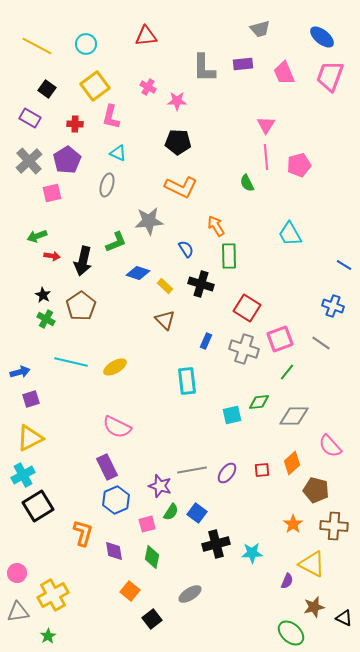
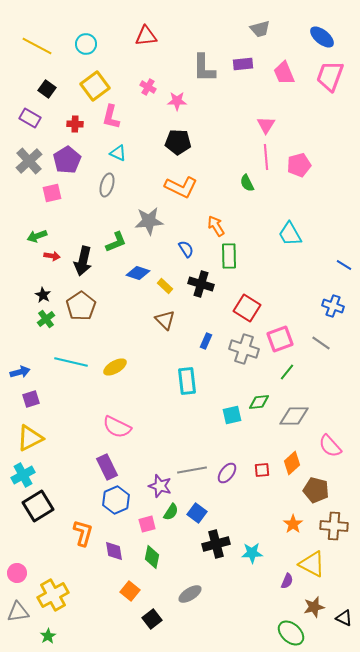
green cross at (46, 319): rotated 24 degrees clockwise
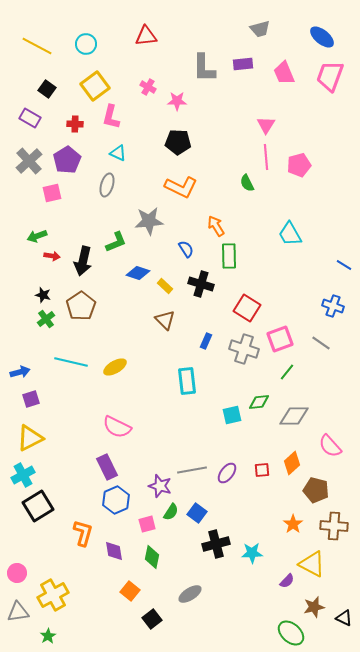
black star at (43, 295): rotated 14 degrees counterclockwise
purple semicircle at (287, 581): rotated 21 degrees clockwise
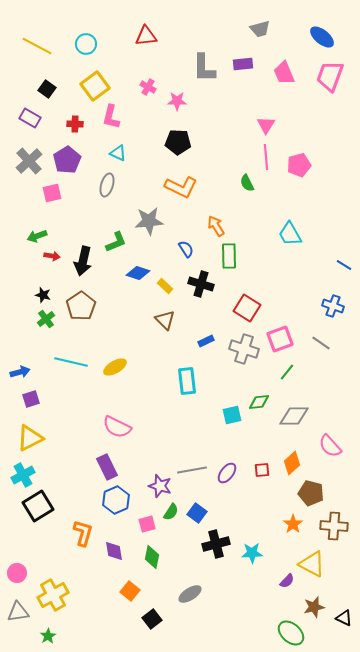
blue rectangle at (206, 341): rotated 42 degrees clockwise
brown pentagon at (316, 490): moved 5 px left, 3 px down
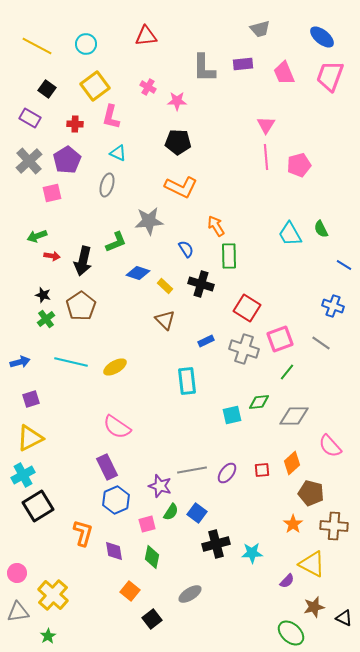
green semicircle at (247, 183): moved 74 px right, 46 px down
blue arrow at (20, 372): moved 10 px up
pink semicircle at (117, 427): rotated 8 degrees clockwise
yellow cross at (53, 595): rotated 20 degrees counterclockwise
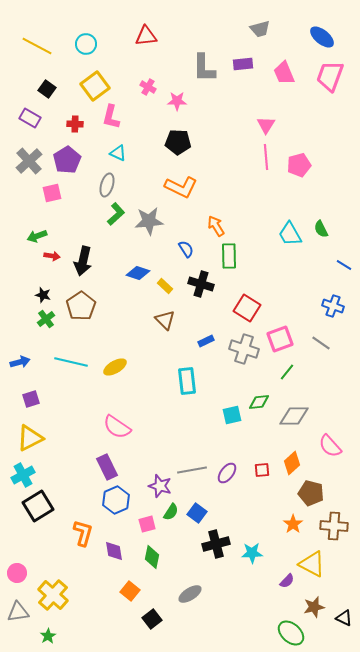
green L-shape at (116, 242): moved 28 px up; rotated 20 degrees counterclockwise
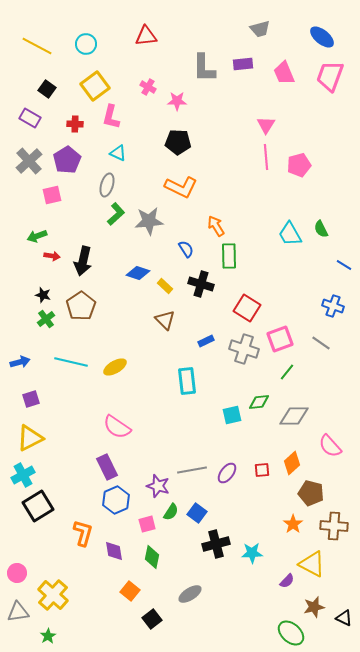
pink square at (52, 193): moved 2 px down
purple star at (160, 486): moved 2 px left
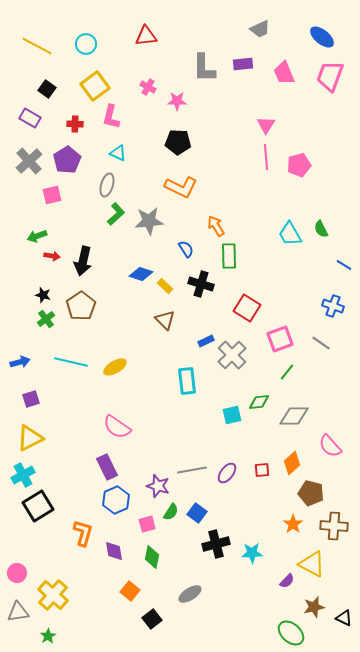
gray trapezoid at (260, 29): rotated 10 degrees counterclockwise
blue diamond at (138, 273): moved 3 px right, 1 px down
gray cross at (244, 349): moved 12 px left, 6 px down; rotated 28 degrees clockwise
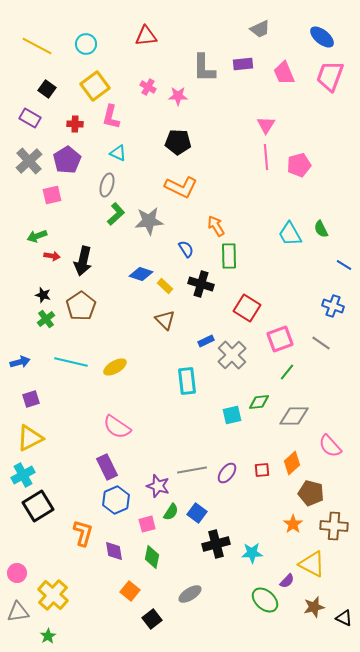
pink star at (177, 101): moved 1 px right, 5 px up
green ellipse at (291, 633): moved 26 px left, 33 px up
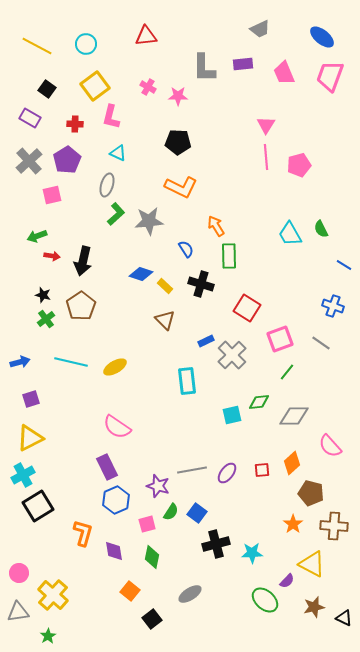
pink circle at (17, 573): moved 2 px right
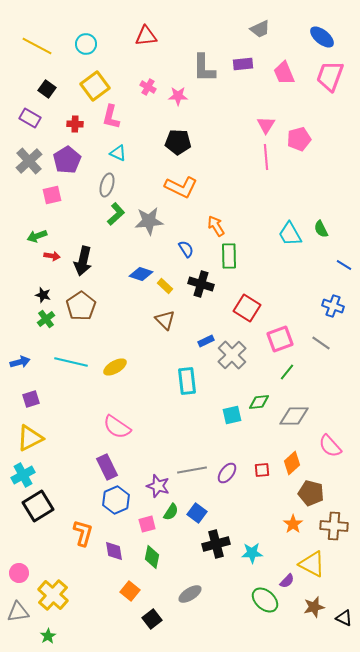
pink pentagon at (299, 165): moved 26 px up
